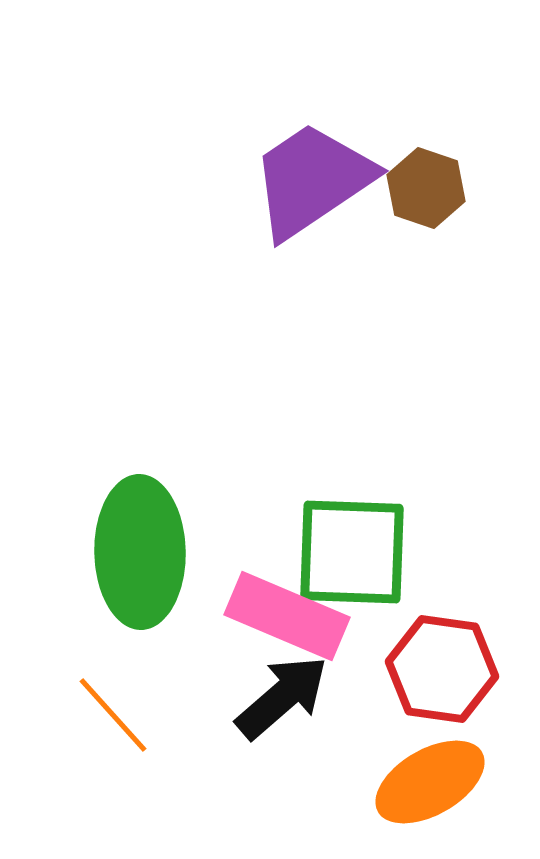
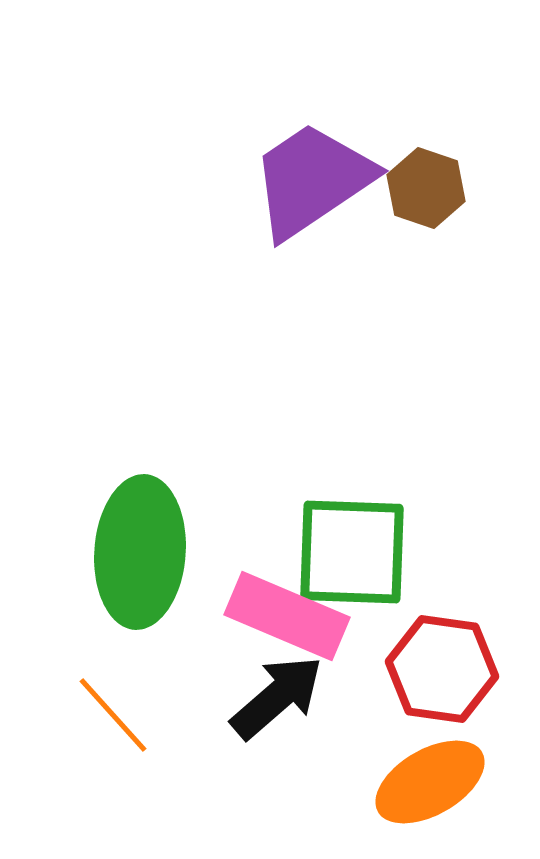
green ellipse: rotated 5 degrees clockwise
black arrow: moved 5 px left
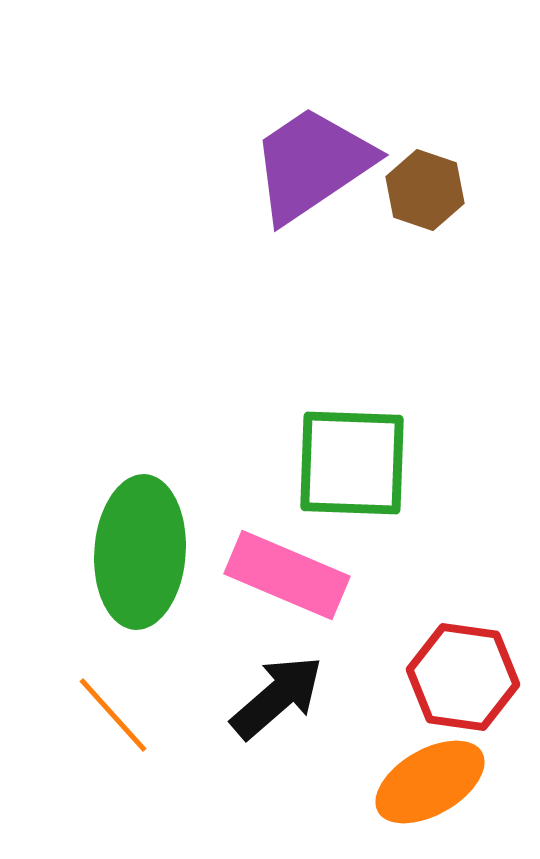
purple trapezoid: moved 16 px up
brown hexagon: moved 1 px left, 2 px down
green square: moved 89 px up
pink rectangle: moved 41 px up
red hexagon: moved 21 px right, 8 px down
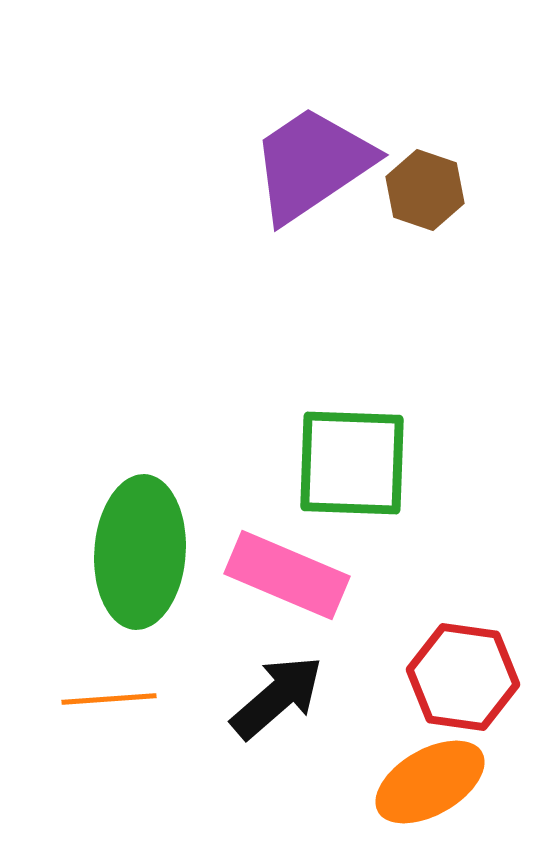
orange line: moved 4 px left, 16 px up; rotated 52 degrees counterclockwise
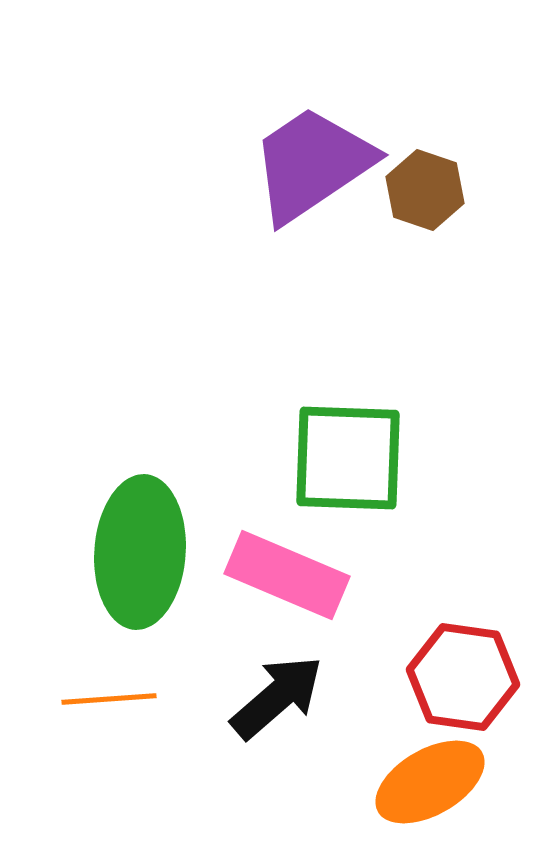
green square: moved 4 px left, 5 px up
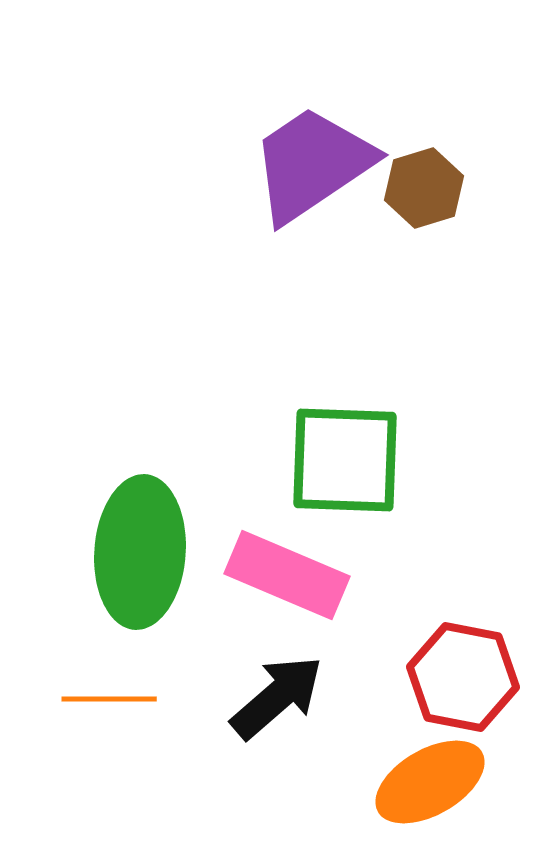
brown hexagon: moved 1 px left, 2 px up; rotated 24 degrees clockwise
green square: moved 3 px left, 2 px down
red hexagon: rotated 3 degrees clockwise
orange line: rotated 4 degrees clockwise
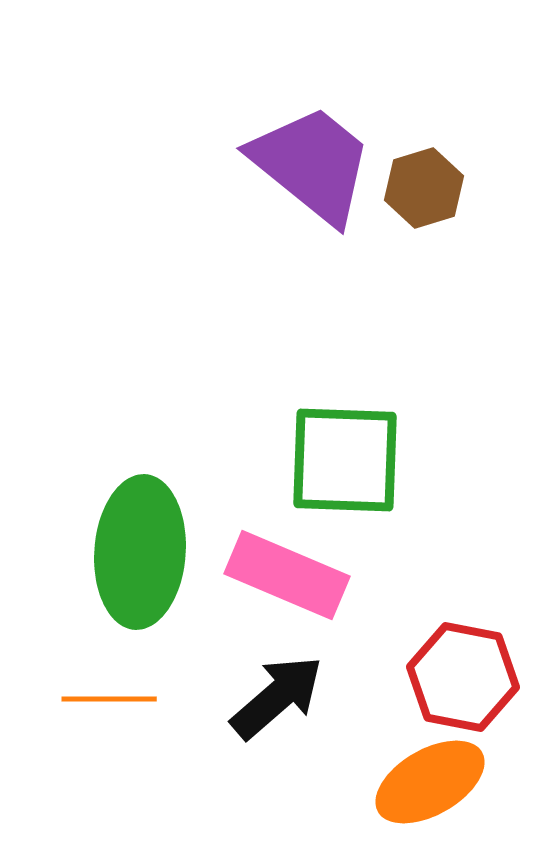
purple trapezoid: rotated 73 degrees clockwise
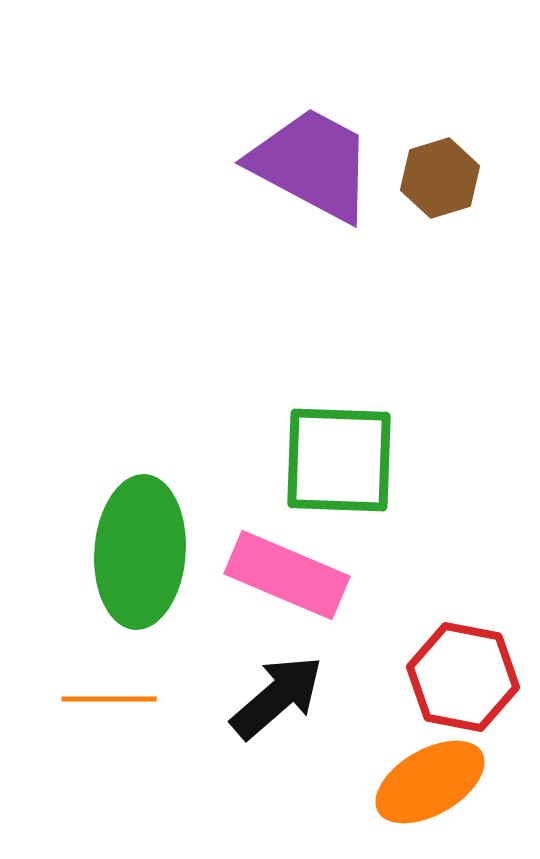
purple trapezoid: rotated 11 degrees counterclockwise
brown hexagon: moved 16 px right, 10 px up
green square: moved 6 px left
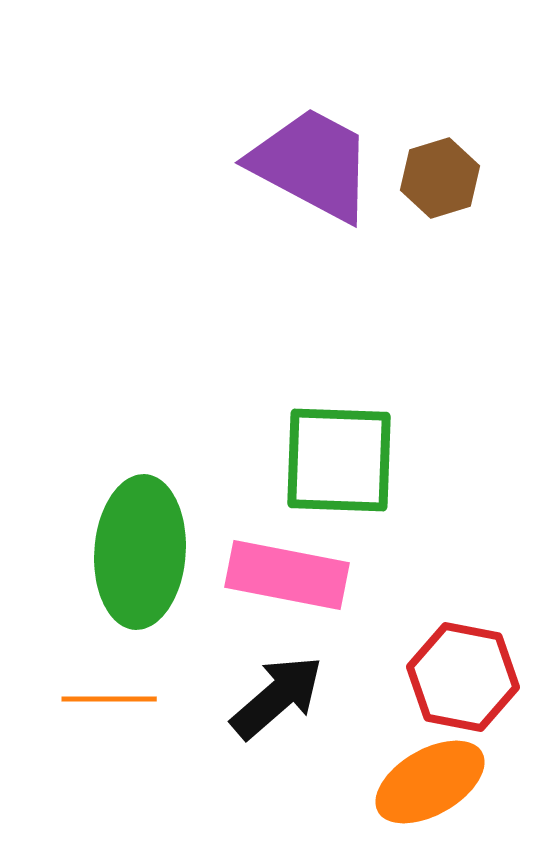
pink rectangle: rotated 12 degrees counterclockwise
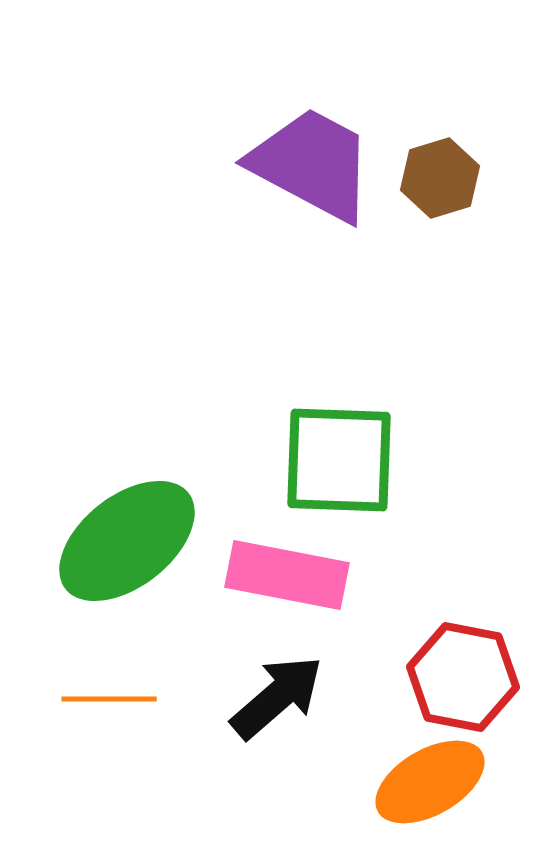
green ellipse: moved 13 px left, 11 px up; rotated 48 degrees clockwise
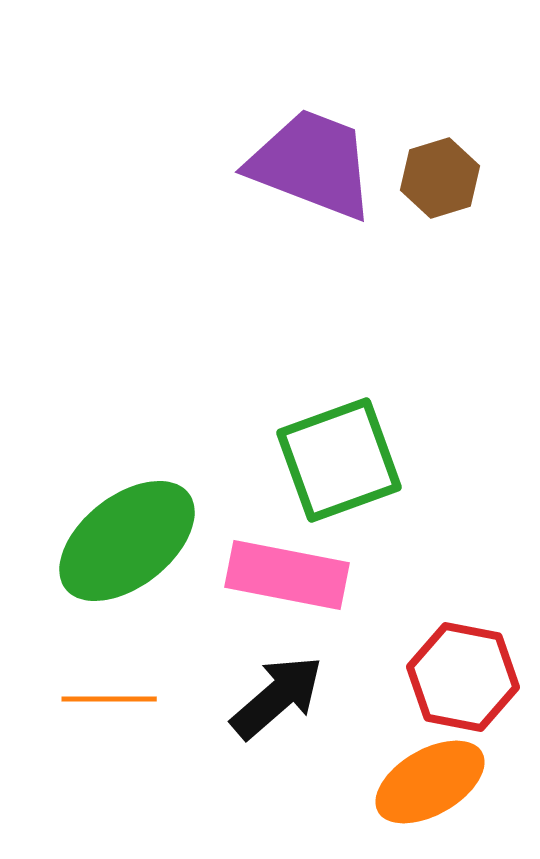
purple trapezoid: rotated 7 degrees counterclockwise
green square: rotated 22 degrees counterclockwise
